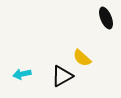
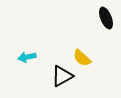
cyan arrow: moved 5 px right, 17 px up
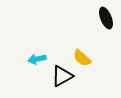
cyan arrow: moved 10 px right, 2 px down
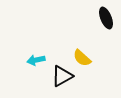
cyan arrow: moved 1 px left, 1 px down
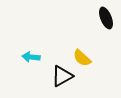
cyan arrow: moved 5 px left, 3 px up; rotated 18 degrees clockwise
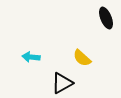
black triangle: moved 7 px down
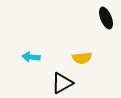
yellow semicircle: rotated 48 degrees counterclockwise
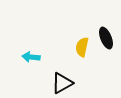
black ellipse: moved 20 px down
yellow semicircle: moved 11 px up; rotated 108 degrees clockwise
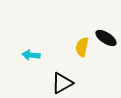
black ellipse: rotated 35 degrees counterclockwise
cyan arrow: moved 2 px up
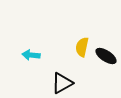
black ellipse: moved 18 px down
